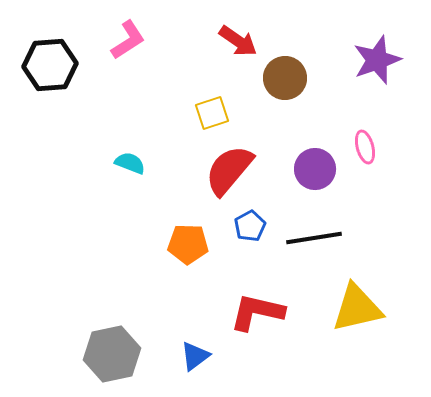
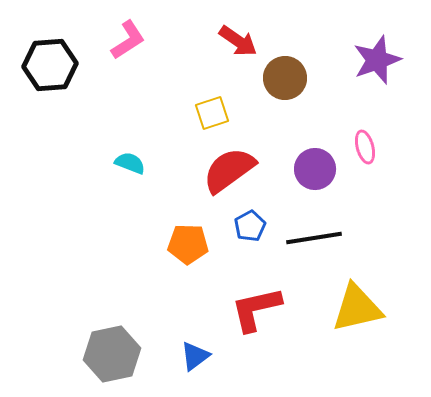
red semicircle: rotated 14 degrees clockwise
red L-shape: moved 1 px left, 3 px up; rotated 26 degrees counterclockwise
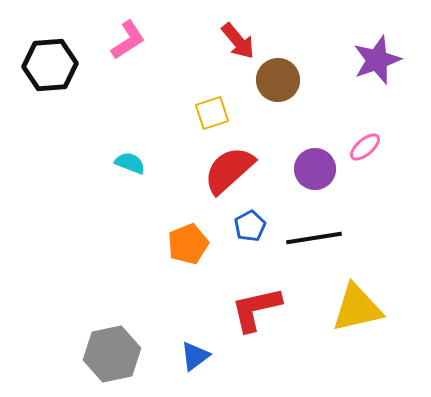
red arrow: rotated 15 degrees clockwise
brown circle: moved 7 px left, 2 px down
pink ellipse: rotated 64 degrees clockwise
red semicircle: rotated 6 degrees counterclockwise
orange pentagon: rotated 24 degrees counterclockwise
